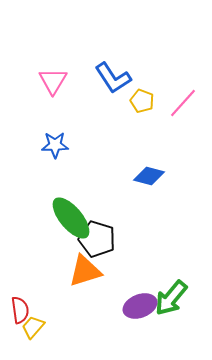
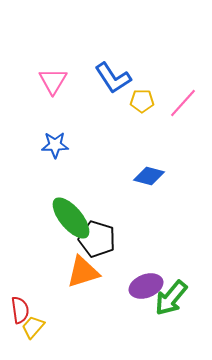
yellow pentagon: rotated 20 degrees counterclockwise
orange triangle: moved 2 px left, 1 px down
purple ellipse: moved 6 px right, 20 px up
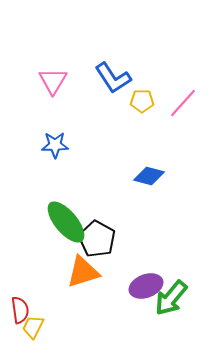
green ellipse: moved 5 px left, 4 px down
black pentagon: rotated 12 degrees clockwise
yellow trapezoid: rotated 15 degrees counterclockwise
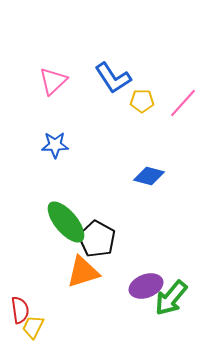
pink triangle: rotated 16 degrees clockwise
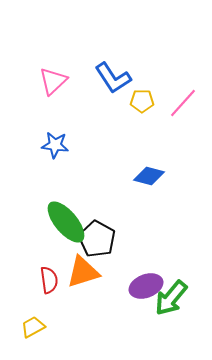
blue star: rotated 8 degrees clockwise
red semicircle: moved 29 px right, 30 px up
yellow trapezoid: rotated 35 degrees clockwise
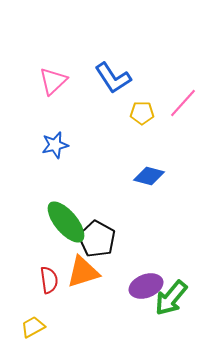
yellow pentagon: moved 12 px down
blue star: rotated 20 degrees counterclockwise
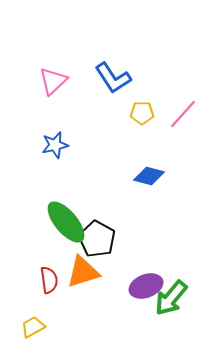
pink line: moved 11 px down
